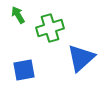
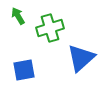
green arrow: moved 1 px down
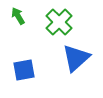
green cross: moved 9 px right, 6 px up; rotated 28 degrees counterclockwise
blue triangle: moved 5 px left
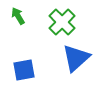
green cross: moved 3 px right
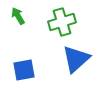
green cross: rotated 28 degrees clockwise
blue triangle: moved 1 px down
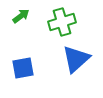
green arrow: moved 3 px right; rotated 84 degrees clockwise
blue square: moved 1 px left, 2 px up
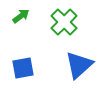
green cross: moved 2 px right; rotated 28 degrees counterclockwise
blue triangle: moved 3 px right, 6 px down
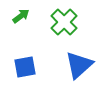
blue square: moved 2 px right, 1 px up
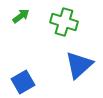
green cross: rotated 28 degrees counterclockwise
blue square: moved 2 px left, 15 px down; rotated 20 degrees counterclockwise
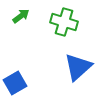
blue triangle: moved 1 px left, 2 px down
blue square: moved 8 px left, 1 px down
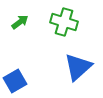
green arrow: moved 1 px left, 6 px down
blue square: moved 2 px up
